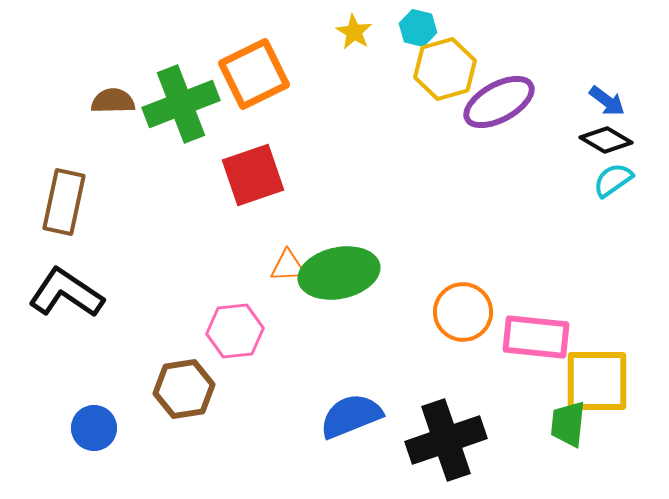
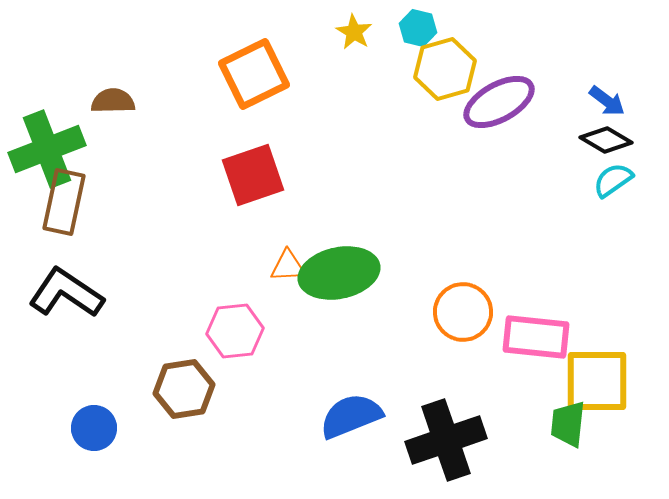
green cross: moved 134 px left, 45 px down
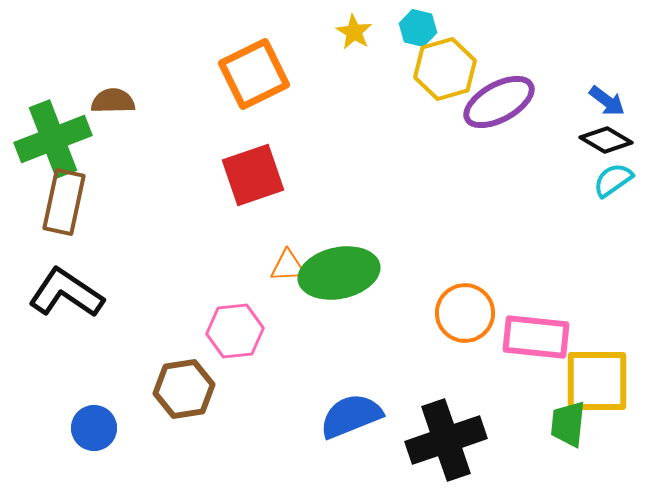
green cross: moved 6 px right, 10 px up
orange circle: moved 2 px right, 1 px down
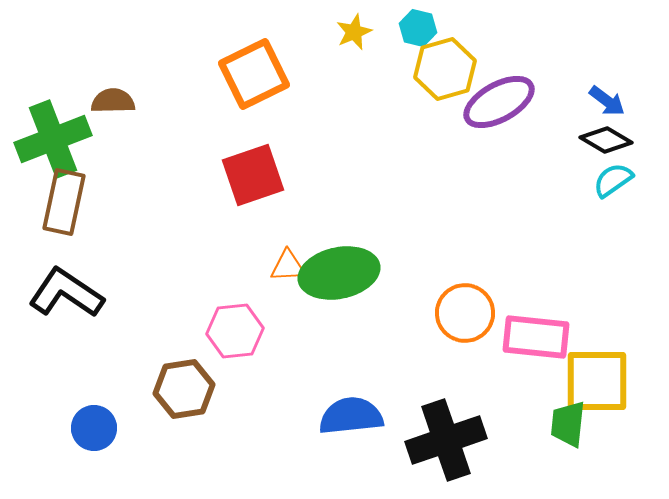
yellow star: rotated 18 degrees clockwise
blue semicircle: rotated 16 degrees clockwise
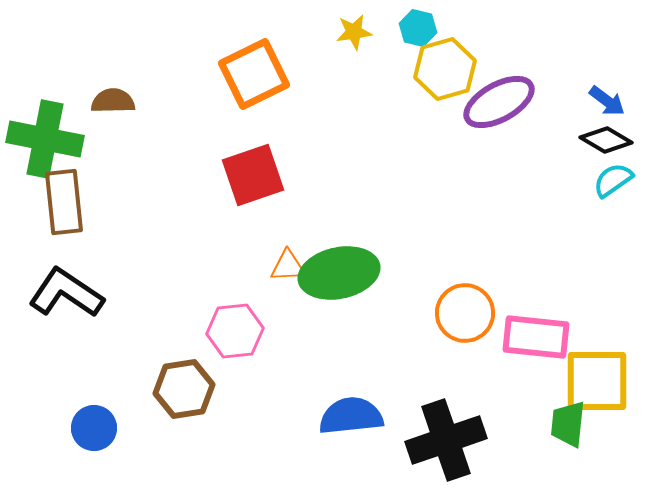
yellow star: rotated 15 degrees clockwise
green cross: moved 8 px left; rotated 32 degrees clockwise
brown rectangle: rotated 18 degrees counterclockwise
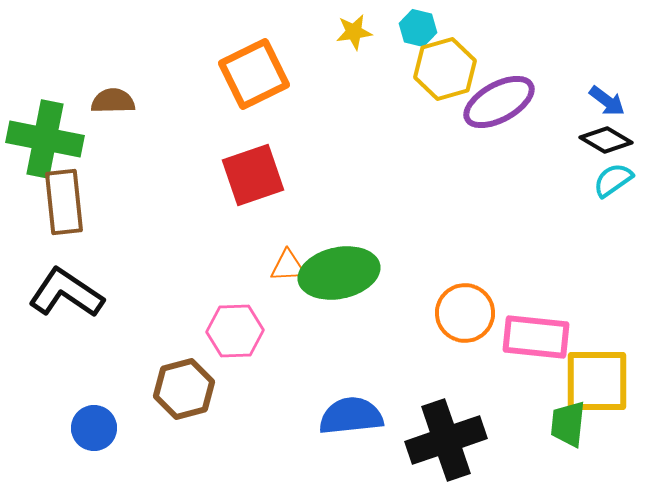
pink hexagon: rotated 4 degrees clockwise
brown hexagon: rotated 6 degrees counterclockwise
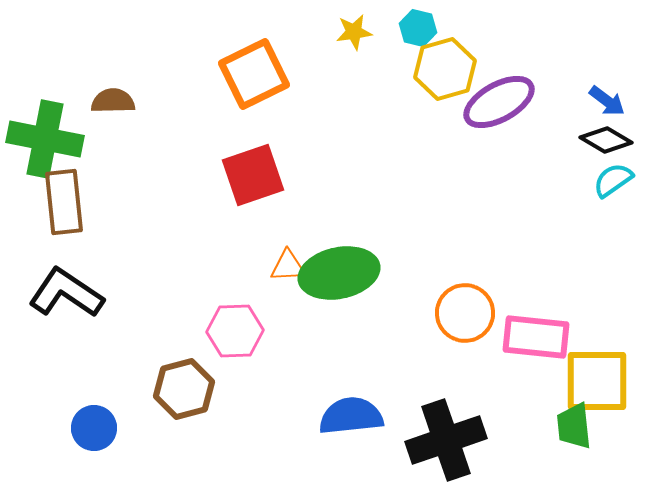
green trapezoid: moved 6 px right, 2 px down; rotated 12 degrees counterclockwise
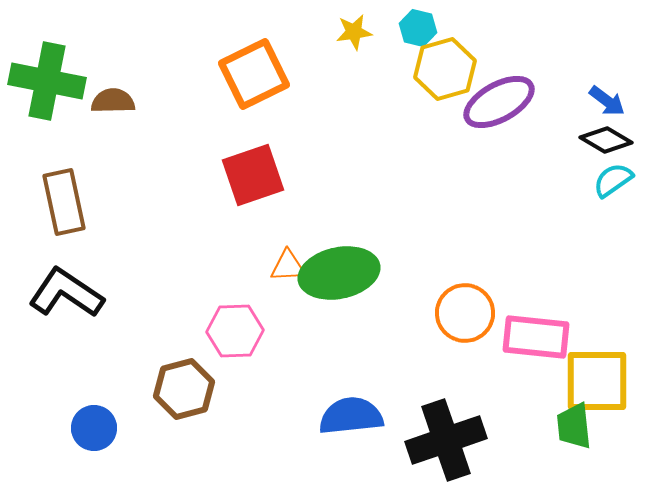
green cross: moved 2 px right, 58 px up
brown rectangle: rotated 6 degrees counterclockwise
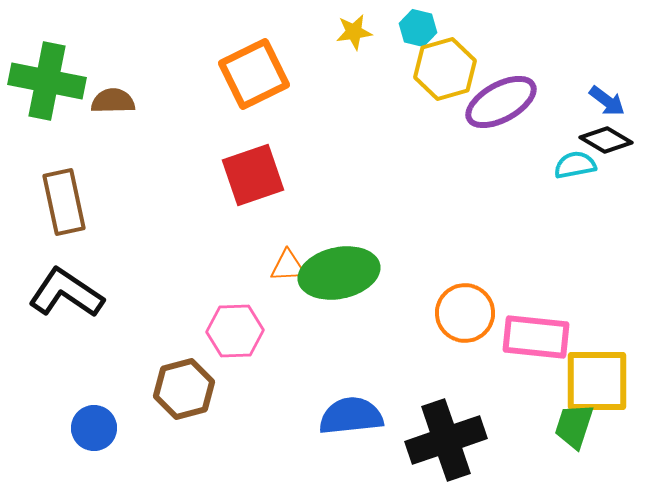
purple ellipse: moved 2 px right
cyan semicircle: moved 38 px left, 15 px up; rotated 24 degrees clockwise
green trapezoid: rotated 24 degrees clockwise
